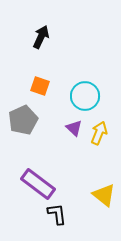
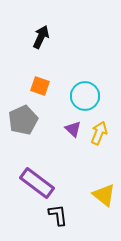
purple triangle: moved 1 px left, 1 px down
purple rectangle: moved 1 px left, 1 px up
black L-shape: moved 1 px right, 1 px down
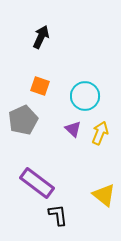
yellow arrow: moved 1 px right
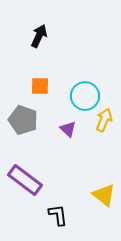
black arrow: moved 2 px left, 1 px up
orange square: rotated 18 degrees counterclockwise
gray pentagon: rotated 28 degrees counterclockwise
purple triangle: moved 5 px left
yellow arrow: moved 4 px right, 13 px up
purple rectangle: moved 12 px left, 3 px up
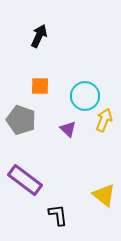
gray pentagon: moved 2 px left
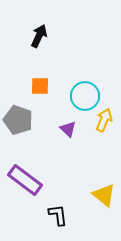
gray pentagon: moved 3 px left
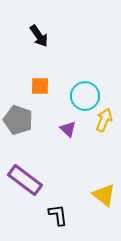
black arrow: rotated 120 degrees clockwise
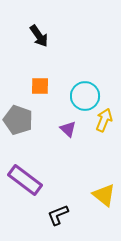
black L-shape: rotated 105 degrees counterclockwise
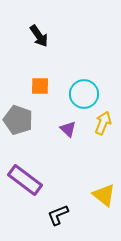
cyan circle: moved 1 px left, 2 px up
yellow arrow: moved 1 px left, 3 px down
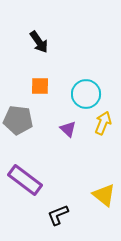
black arrow: moved 6 px down
cyan circle: moved 2 px right
gray pentagon: rotated 12 degrees counterclockwise
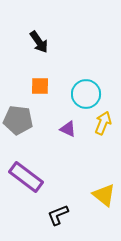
purple triangle: rotated 18 degrees counterclockwise
purple rectangle: moved 1 px right, 3 px up
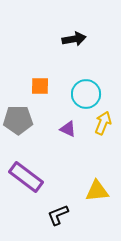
black arrow: moved 35 px right, 3 px up; rotated 65 degrees counterclockwise
gray pentagon: rotated 8 degrees counterclockwise
yellow triangle: moved 7 px left, 4 px up; rotated 45 degrees counterclockwise
